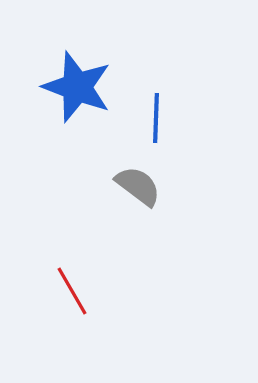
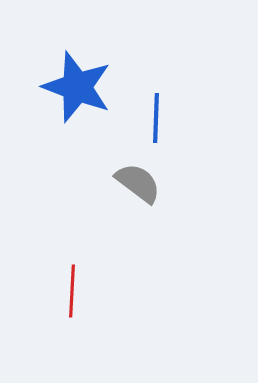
gray semicircle: moved 3 px up
red line: rotated 33 degrees clockwise
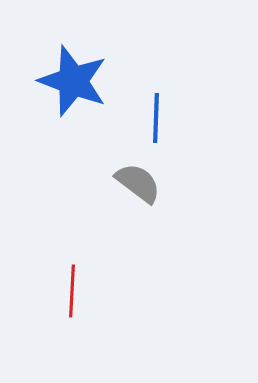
blue star: moved 4 px left, 6 px up
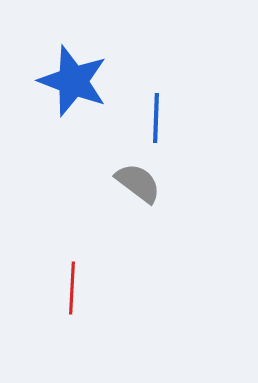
red line: moved 3 px up
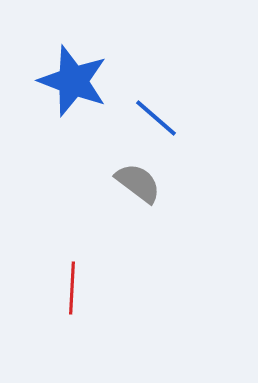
blue line: rotated 51 degrees counterclockwise
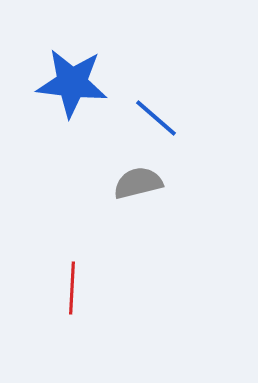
blue star: moved 1 px left, 2 px down; rotated 14 degrees counterclockwise
gray semicircle: rotated 51 degrees counterclockwise
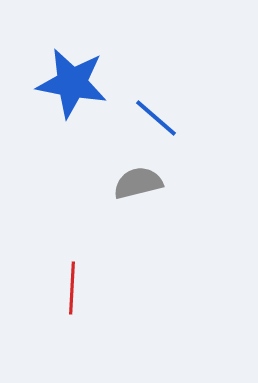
blue star: rotated 4 degrees clockwise
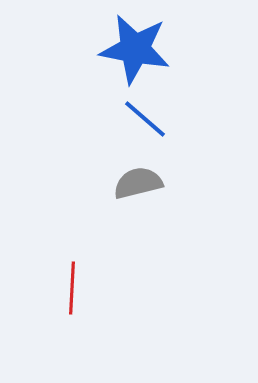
blue star: moved 63 px right, 34 px up
blue line: moved 11 px left, 1 px down
